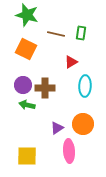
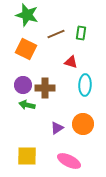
brown line: rotated 36 degrees counterclockwise
red triangle: rotated 48 degrees clockwise
cyan ellipse: moved 1 px up
pink ellipse: moved 10 px down; rotated 60 degrees counterclockwise
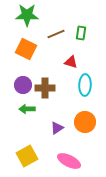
green star: rotated 15 degrees counterclockwise
green arrow: moved 4 px down; rotated 14 degrees counterclockwise
orange circle: moved 2 px right, 2 px up
yellow square: rotated 30 degrees counterclockwise
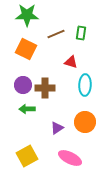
pink ellipse: moved 1 px right, 3 px up
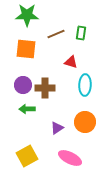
orange square: rotated 20 degrees counterclockwise
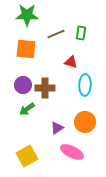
green arrow: rotated 35 degrees counterclockwise
pink ellipse: moved 2 px right, 6 px up
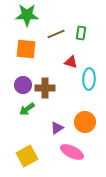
cyan ellipse: moved 4 px right, 6 px up
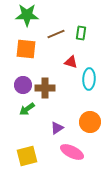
orange circle: moved 5 px right
yellow square: rotated 15 degrees clockwise
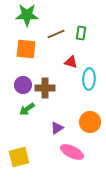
yellow square: moved 8 px left, 1 px down
